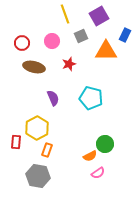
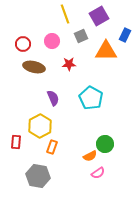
red circle: moved 1 px right, 1 px down
red star: rotated 16 degrees clockwise
cyan pentagon: rotated 15 degrees clockwise
yellow hexagon: moved 3 px right, 2 px up
orange rectangle: moved 5 px right, 3 px up
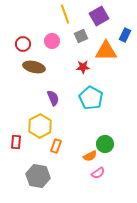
red star: moved 14 px right, 3 px down
orange rectangle: moved 4 px right, 1 px up
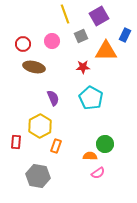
orange semicircle: rotated 152 degrees counterclockwise
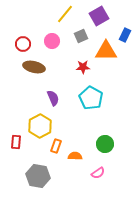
yellow line: rotated 60 degrees clockwise
orange semicircle: moved 15 px left
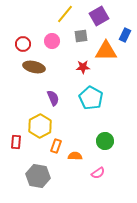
gray square: rotated 16 degrees clockwise
green circle: moved 3 px up
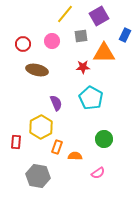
orange triangle: moved 2 px left, 2 px down
brown ellipse: moved 3 px right, 3 px down
purple semicircle: moved 3 px right, 5 px down
yellow hexagon: moved 1 px right, 1 px down
green circle: moved 1 px left, 2 px up
orange rectangle: moved 1 px right, 1 px down
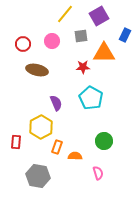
green circle: moved 2 px down
pink semicircle: rotated 72 degrees counterclockwise
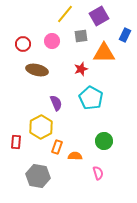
red star: moved 2 px left, 2 px down; rotated 16 degrees counterclockwise
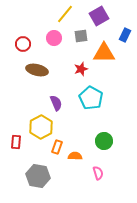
pink circle: moved 2 px right, 3 px up
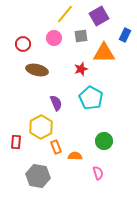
orange rectangle: moved 1 px left; rotated 40 degrees counterclockwise
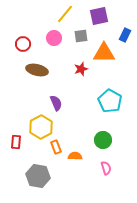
purple square: rotated 18 degrees clockwise
cyan pentagon: moved 19 px right, 3 px down
green circle: moved 1 px left, 1 px up
pink semicircle: moved 8 px right, 5 px up
